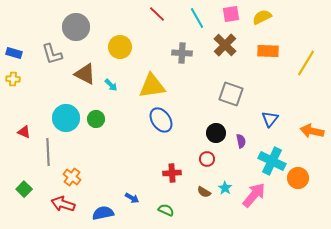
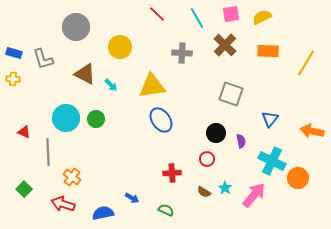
gray L-shape: moved 9 px left, 5 px down
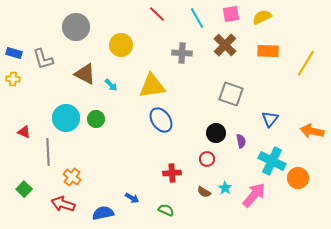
yellow circle: moved 1 px right, 2 px up
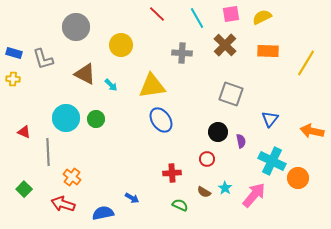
black circle: moved 2 px right, 1 px up
green semicircle: moved 14 px right, 5 px up
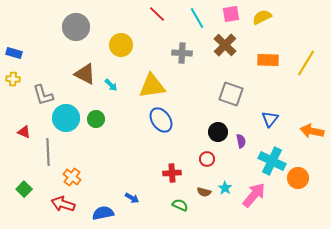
orange rectangle: moved 9 px down
gray L-shape: moved 36 px down
brown semicircle: rotated 16 degrees counterclockwise
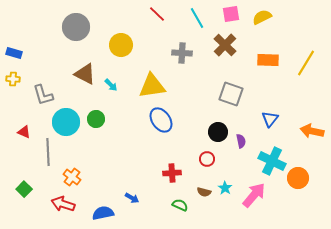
cyan circle: moved 4 px down
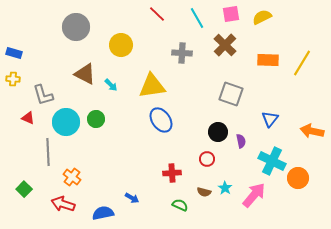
yellow line: moved 4 px left
red triangle: moved 4 px right, 14 px up
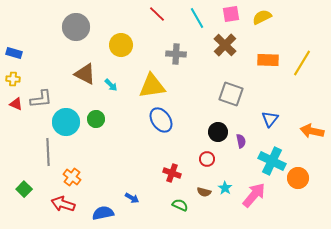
gray cross: moved 6 px left, 1 px down
gray L-shape: moved 2 px left, 4 px down; rotated 80 degrees counterclockwise
red triangle: moved 12 px left, 14 px up
red cross: rotated 24 degrees clockwise
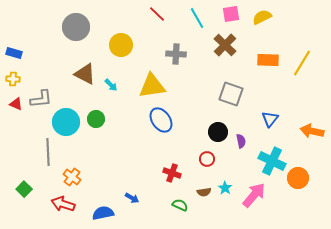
brown semicircle: rotated 24 degrees counterclockwise
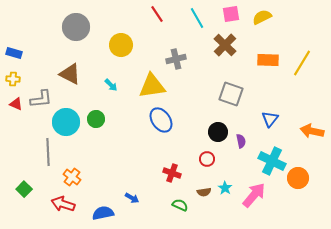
red line: rotated 12 degrees clockwise
gray cross: moved 5 px down; rotated 18 degrees counterclockwise
brown triangle: moved 15 px left
